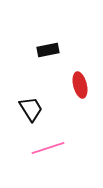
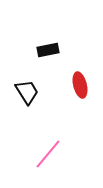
black trapezoid: moved 4 px left, 17 px up
pink line: moved 6 px down; rotated 32 degrees counterclockwise
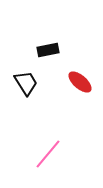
red ellipse: moved 3 px up; rotated 35 degrees counterclockwise
black trapezoid: moved 1 px left, 9 px up
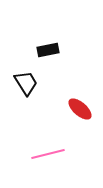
red ellipse: moved 27 px down
pink line: rotated 36 degrees clockwise
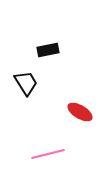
red ellipse: moved 3 px down; rotated 10 degrees counterclockwise
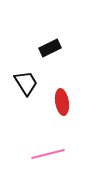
black rectangle: moved 2 px right, 2 px up; rotated 15 degrees counterclockwise
red ellipse: moved 18 px left, 10 px up; rotated 50 degrees clockwise
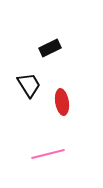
black trapezoid: moved 3 px right, 2 px down
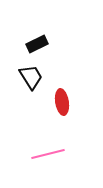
black rectangle: moved 13 px left, 4 px up
black trapezoid: moved 2 px right, 8 px up
